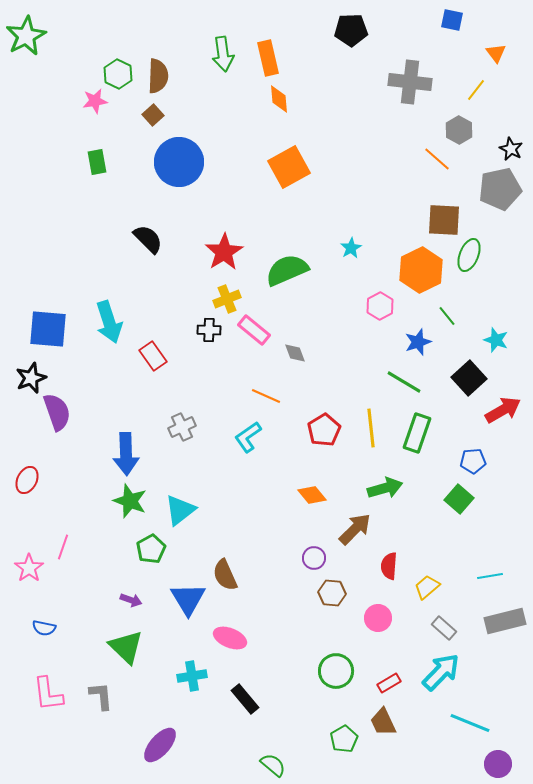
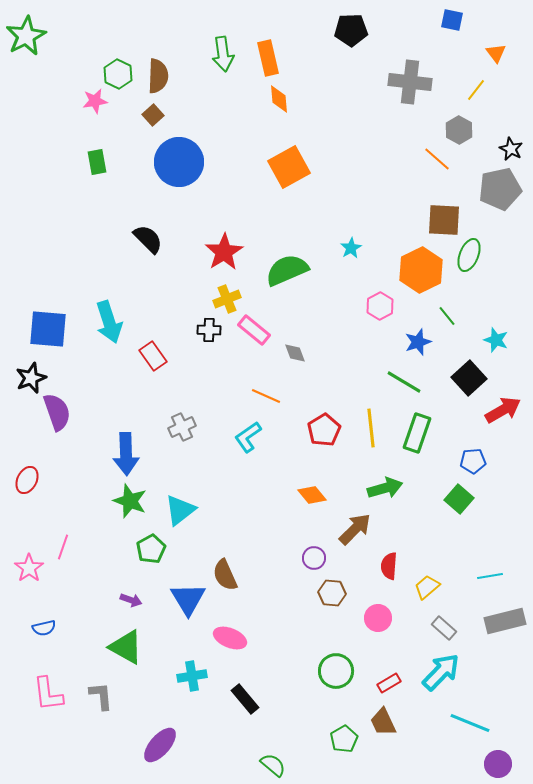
blue semicircle at (44, 628): rotated 25 degrees counterclockwise
green triangle at (126, 647): rotated 15 degrees counterclockwise
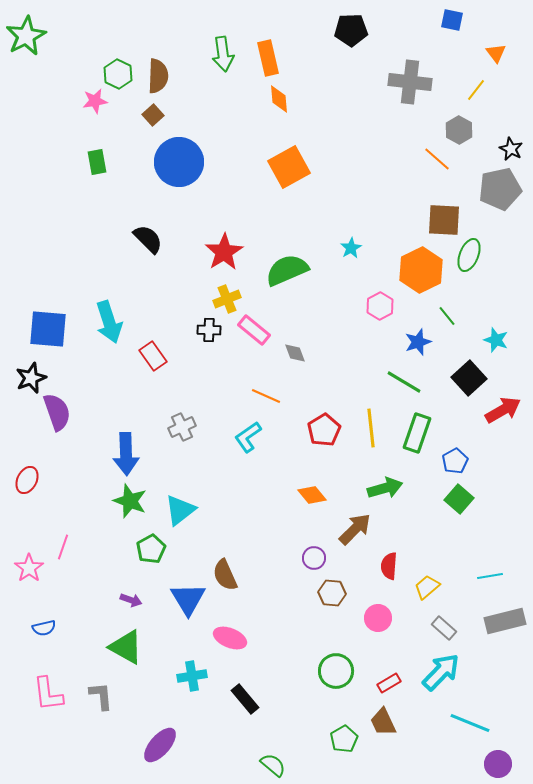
blue pentagon at (473, 461): moved 18 px left; rotated 25 degrees counterclockwise
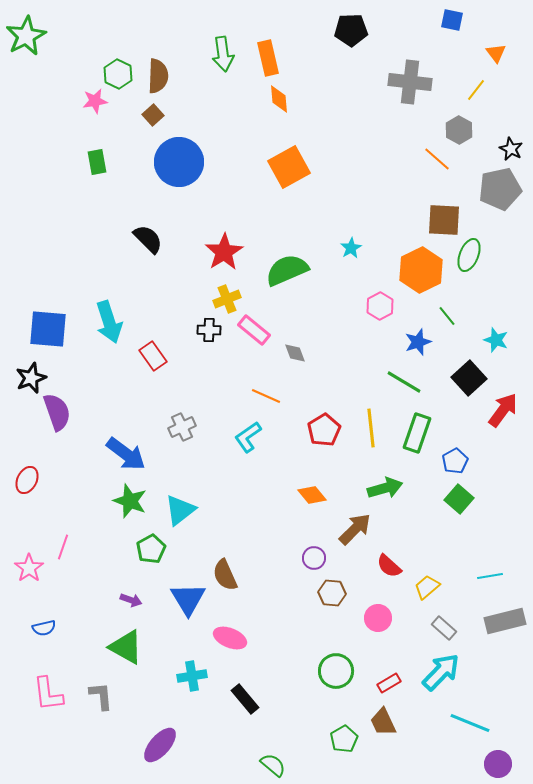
red arrow at (503, 410): rotated 24 degrees counterclockwise
blue arrow at (126, 454): rotated 51 degrees counterclockwise
red semicircle at (389, 566): rotated 52 degrees counterclockwise
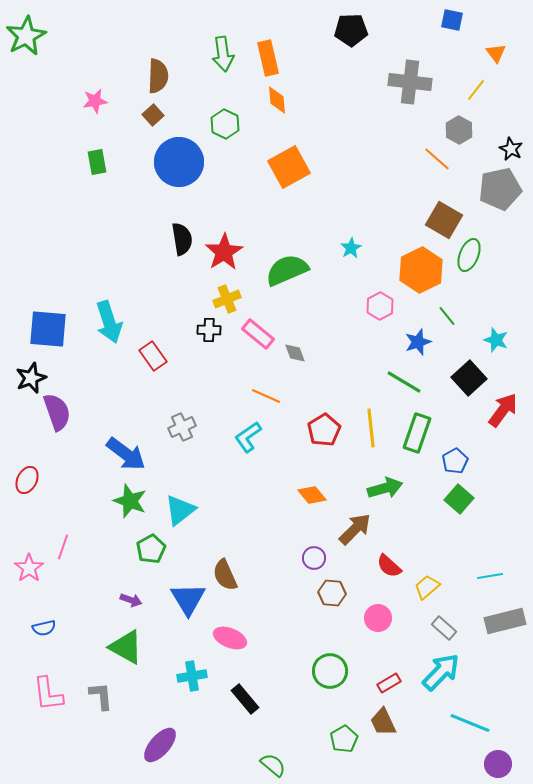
green hexagon at (118, 74): moved 107 px right, 50 px down
orange diamond at (279, 99): moved 2 px left, 1 px down
brown square at (444, 220): rotated 27 degrees clockwise
black semicircle at (148, 239): moved 34 px right; rotated 36 degrees clockwise
pink rectangle at (254, 330): moved 4 px right, 4 px down
green circle at (336, 671): moved 6 px left
